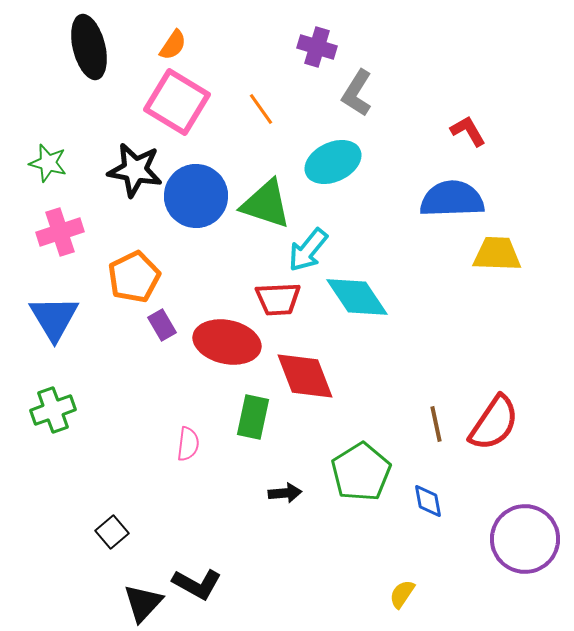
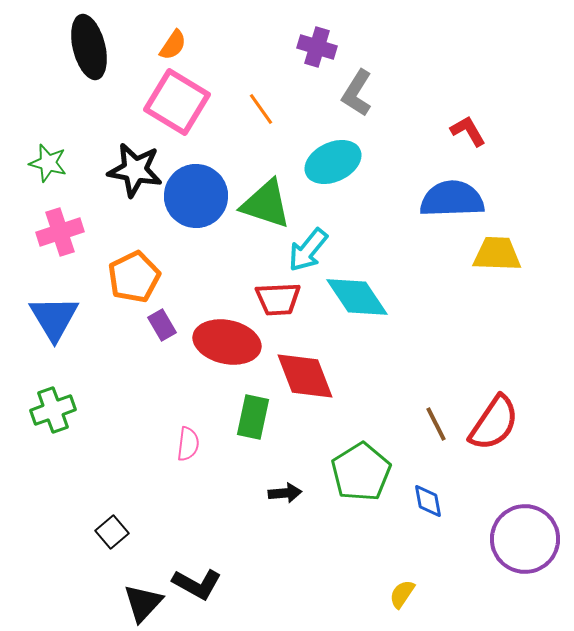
brown line: rotated 15 degrees counterclockwise
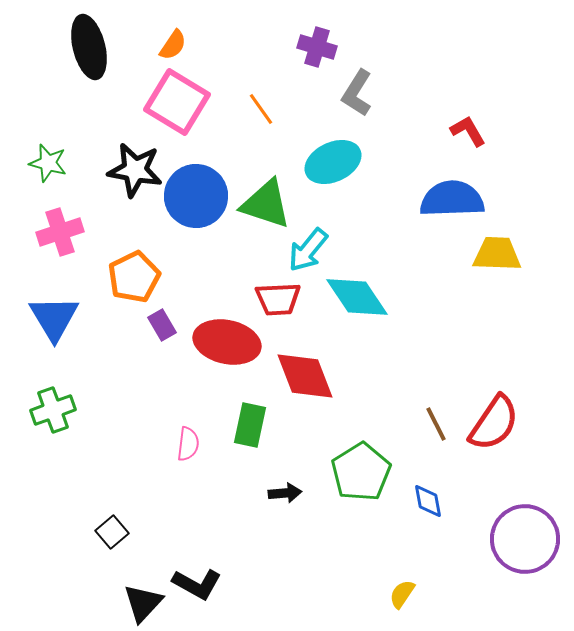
green rectangle: moved 3 px left, 8 px down
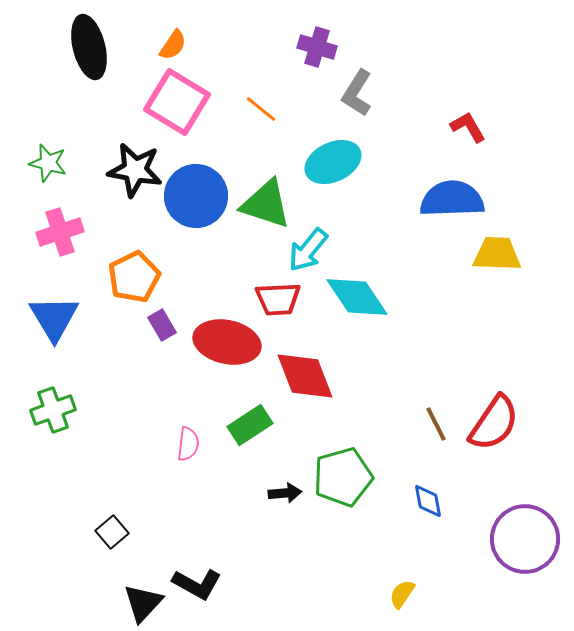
orange line: rotated 16 degrees counterclockwise
red L-shape: moved 4 px up
green rectangle: rotated 45 degrees clockwise
green pentagon: moved 18 px left, 5 px down; rotated 16 degrees clockwise
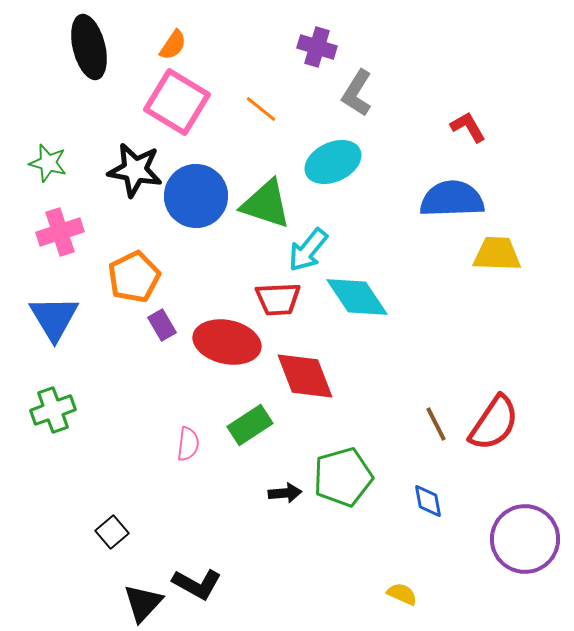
yellow semicircle: rotated 80 degrees clockwise
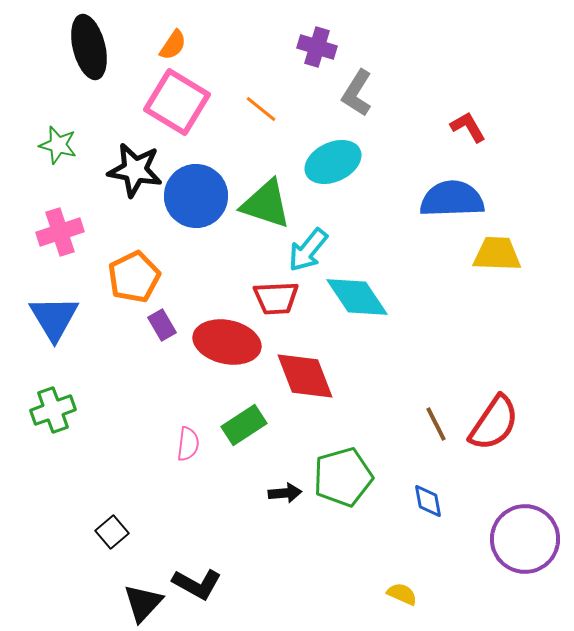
green star: moved 10 px right, 18 px up
red trapezoid: moved 2 px left, 1 px up
green rectangle: moved 6 px left
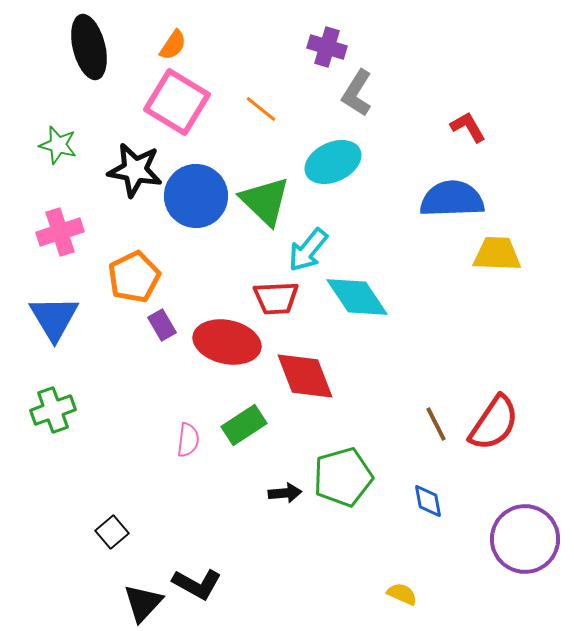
purple cross: moved 10 px right
green triangle: moved 1 px left, 3 px up; rotated 26 degrees clockwise
pink semicircle: moved 4 px up
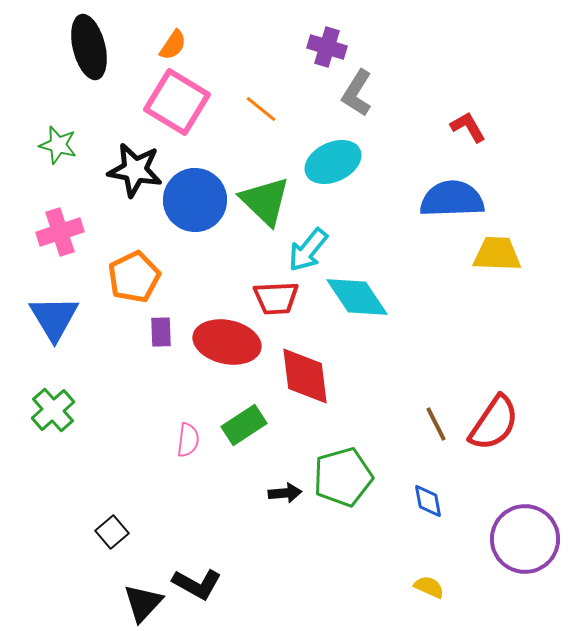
blue circle: moved 1 px left, 4 px down
purple rectangle: moved 1 px left, 7 px down; rotated 28 degrees clockwise
red diamond: rotated 14 degrees clockwise
green cross: rotated 21 degrees counterclockwise
yellow semicircle: moved 27 px right, 7 px up
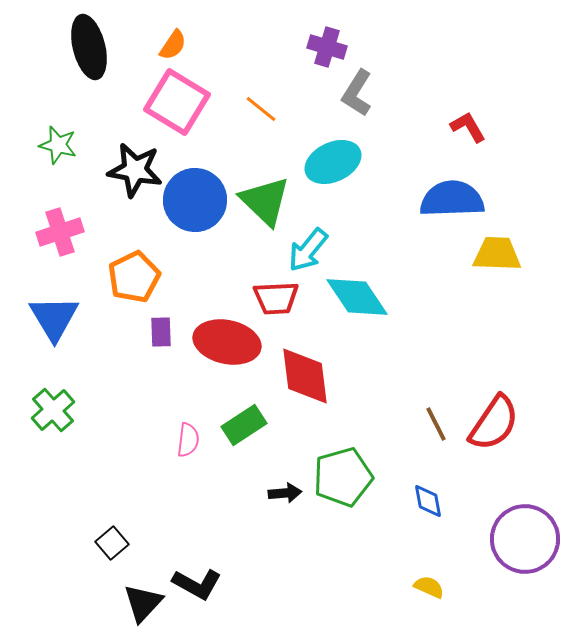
black square: moved 11 px down
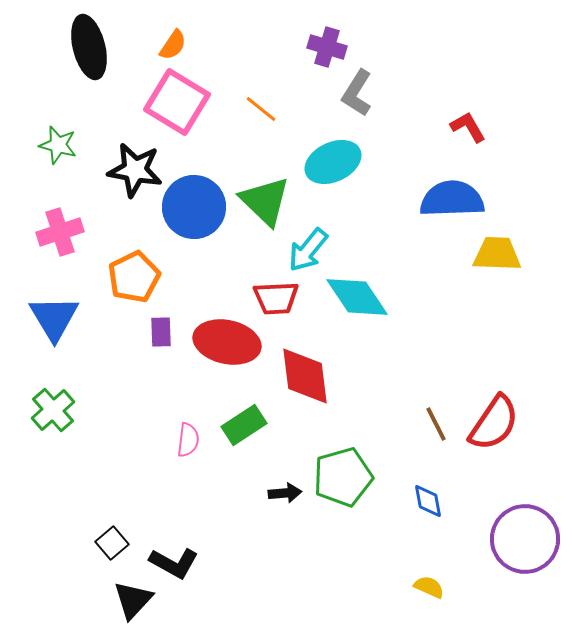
blue circle: moved 1 px left, 7 px down
black L-shape: moved 23 px left, 21 px up
black triangle: moved 10 px left, 3 px up
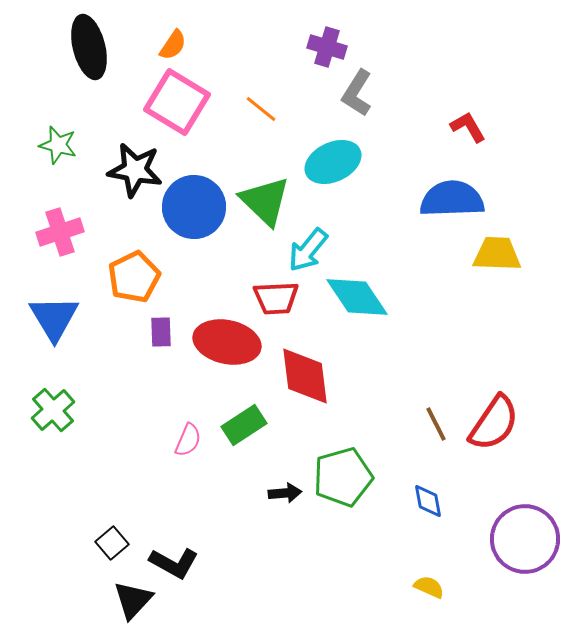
pink semicircle: rotated 16 degrees clockwise
